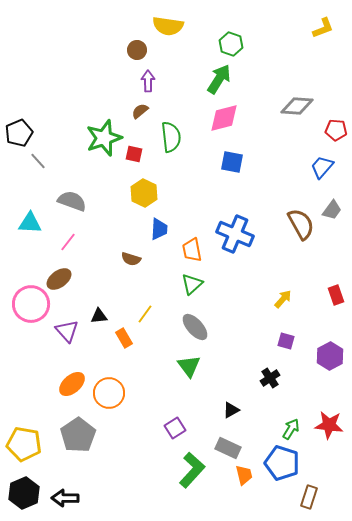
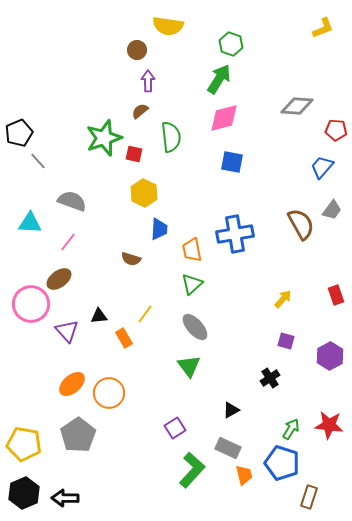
blue cross at (235, 234): rotated 33 degrees counterclockwise
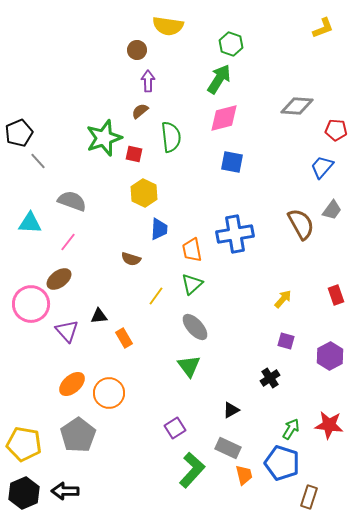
yellow line at (145, 314): moved 11 px right, 18 px up
black arrow at (65, 498): moved 7 px up
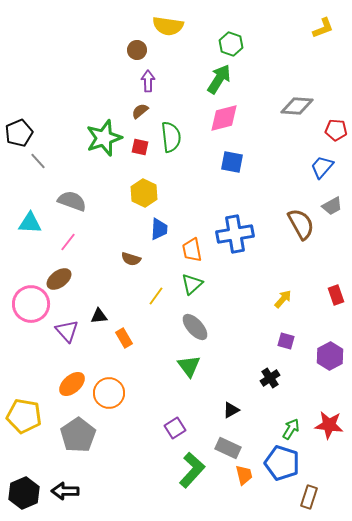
red square at (134, 154): moved 6 px right, 7 px up
gray trapezoid at (332, 210): moved 4 px up; rotated 25 degrees clockwise
yellow pentagon at (24, 444): moved 28 px up
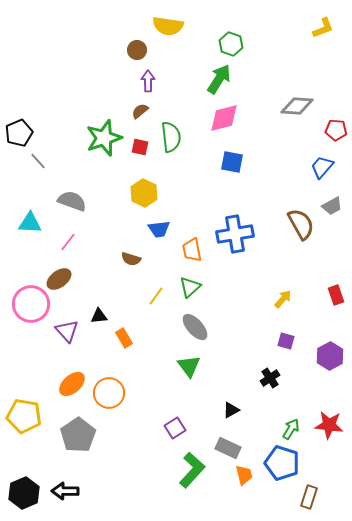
blue trapezoid at (159, 229): rotated 80 degrees clockwise
green triangle at (192, 284): moved 2 px left, 3 px down
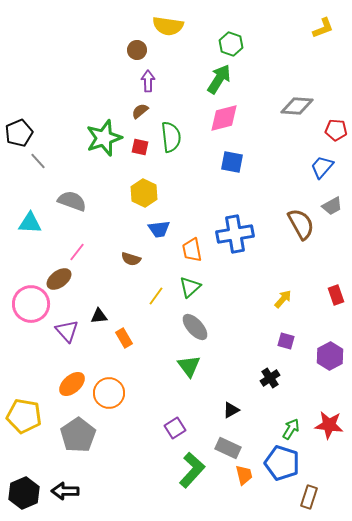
pink line at (68, 242): moved 9 px right, 10 px down
